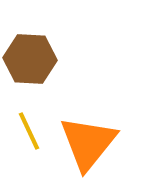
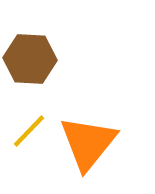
yellow line: rotated 69 degrees clockwise
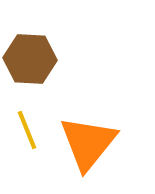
yellow line: moved 2 px left, 1 px up; rotated 66 degrees counterclockwise
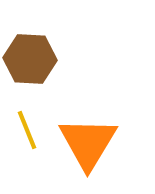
orange triangle: rotated 8 degrees counterclockwise
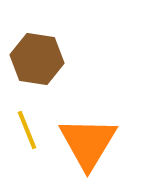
brown hexagon: moved 7 px right; rotated 6 degrees clockwise
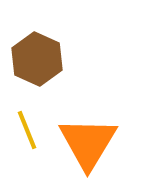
brown hexagon: rotated 15 degrees clockwise
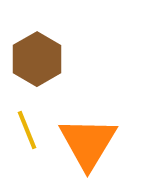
brown hexagon: rotated 6 degrees clockwise
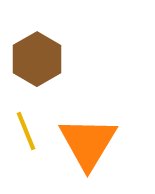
yellow line: moved 1 px left, 1 px down
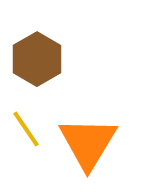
yellow line: moved 2 px up; rotated 12 degrees counterclockwise
